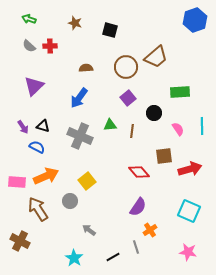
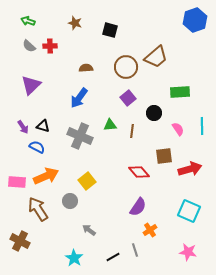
green arrow: moved 1 px left, 2 px down
purple triangle: moved 3 px left, 1 px up
gray line: moved 1 px left, 3 px down
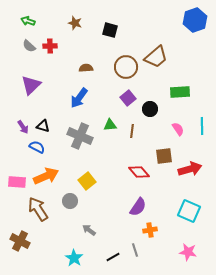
black circle: moved 4 px left, 4 px up
orange cross: rotated 24 degrees clockwise
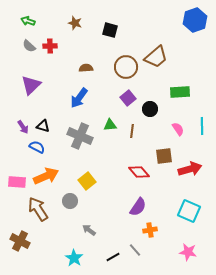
gray line: rotated 24 degrees counterclockwise
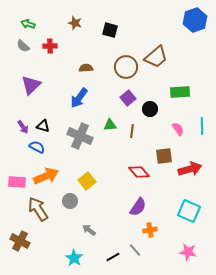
green arrow: moved 3 px down
gray semicircle: moved 6 px left
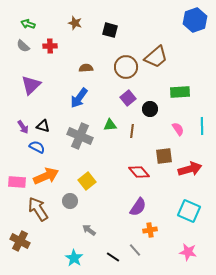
black line: rotated 64 degrees clockwise
